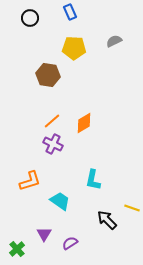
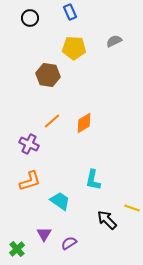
purple cross: moved 24 px left
purple semicircle: moved 1 px left
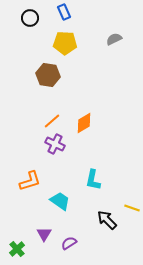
blue rectangle: moved 6 px left
gray semicircle: moved 2 px up
yellow pentagon: moved 9 px left, 5 px up
purple cross: moved 26 px right
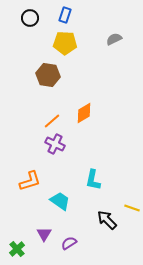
blue rectangle: moved 1 px right, 3 px down; rotated 42 degrees clockwise
orange diamond: moved 10 px up
